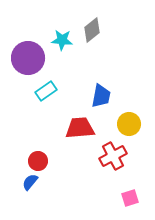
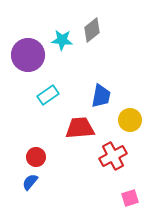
purple circle: moved 3 px up
cyan rectangle: moved 2 px right, 4 px down
yellow circle: moved 1 px right, 4 px up
red circle: moved 2 px left, 4 px up
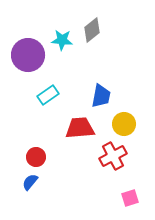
yellow circle: moved 6 px left, 4 px down
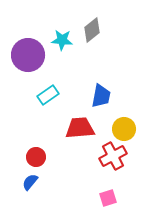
yellow circle: moved 5 px down
pink square: moved 22 px left
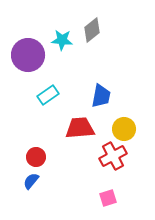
blue semicircle: moved 1 px right, 1 px up
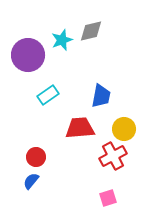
gray diamond: moved 1 px left, 1 px down; rotated 25 degrees clockwise
cyan star: rotated 25 degrees counterclockwise
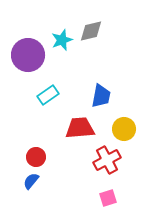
red cross: moved 6 px left, 4 px down
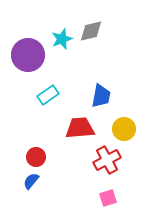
cyan star: moved 1 px up
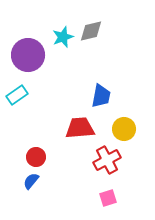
cyan star: moved 1 px right, 2 px up
cyan rectangle: moved 31 px left
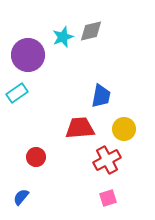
cyan rectangle: moved 2 px up
blue semicircle: moved 10 px left, 16 px down
